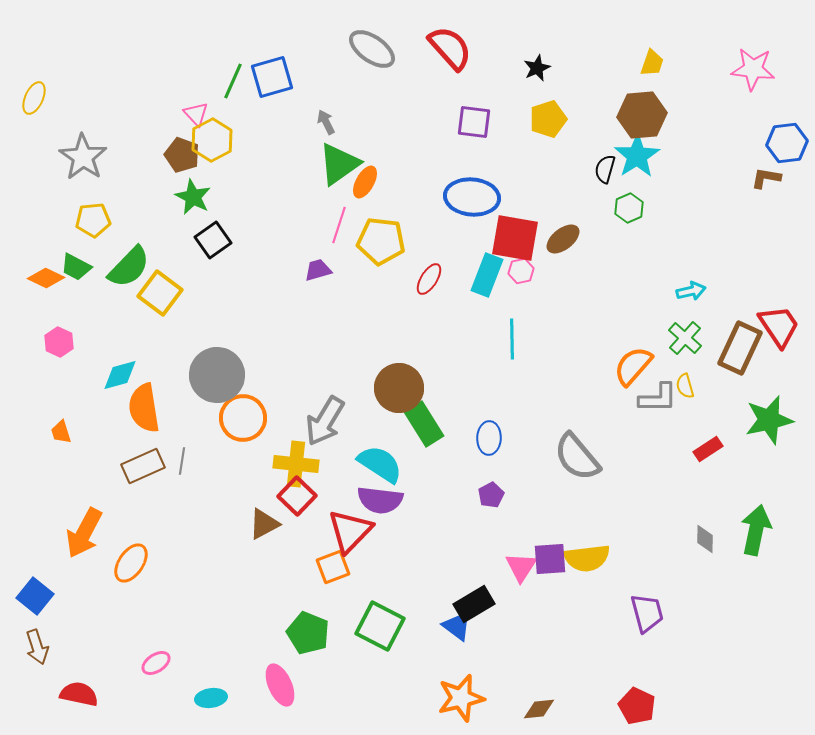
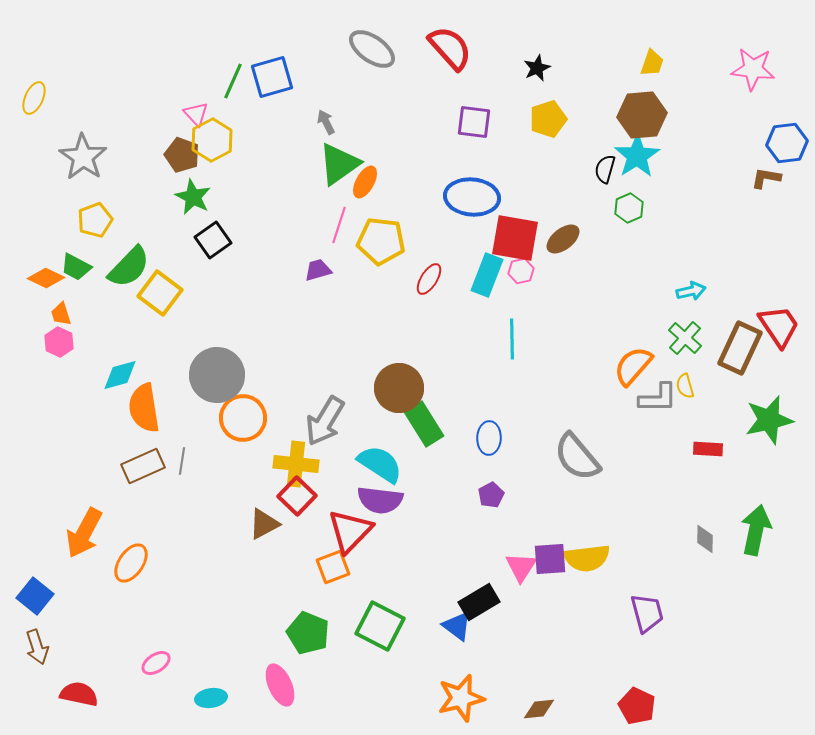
yellow pentagon at (93, 220): moved 2 px right; rotated 16 degrees counterclockwise
orange trapezoid at (61, 432): moved 118 px up
red rectangle at (708, 449): rotated 36 degrees clockwise
black rectangle at (474, 604): moved 5 px right, 2 px up
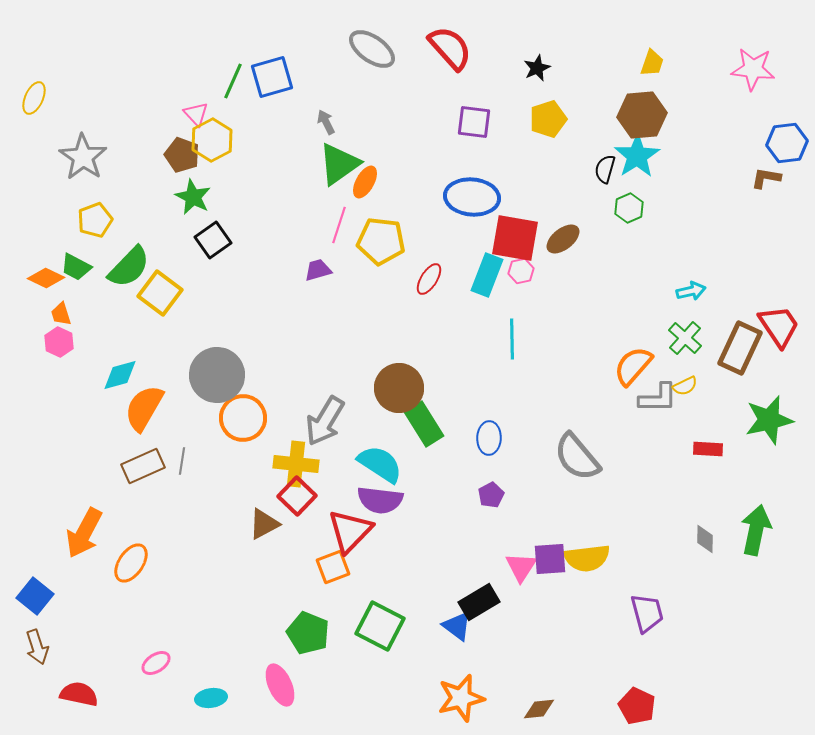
yellow semicircle at (685, 386): rotated 100 degrees counterclockwise
orange semicircle at (144, 408): rotated 39 degrees clockwise
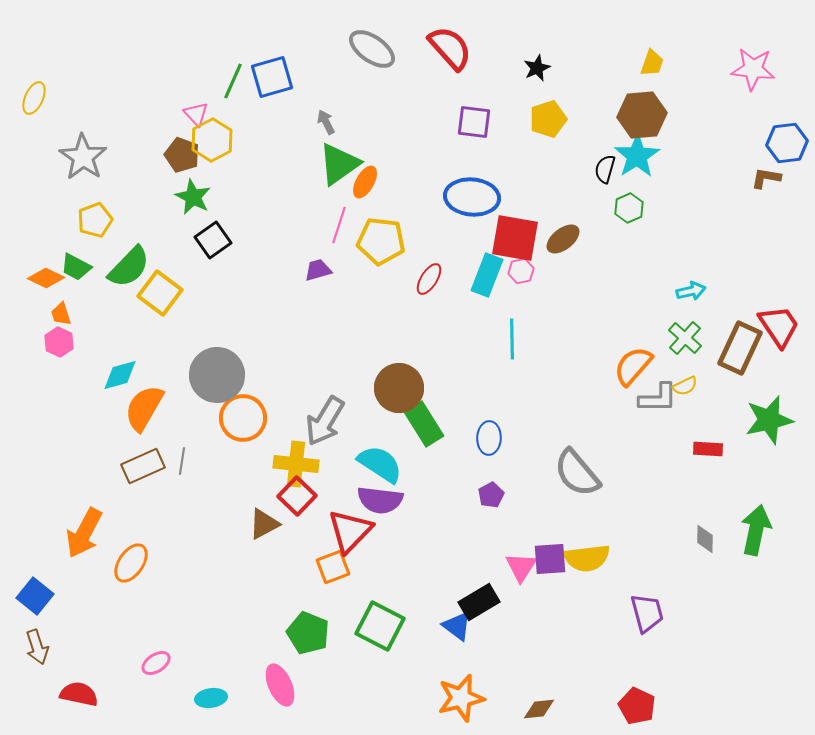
gray semicircle at (577, 457): moved 16 px down
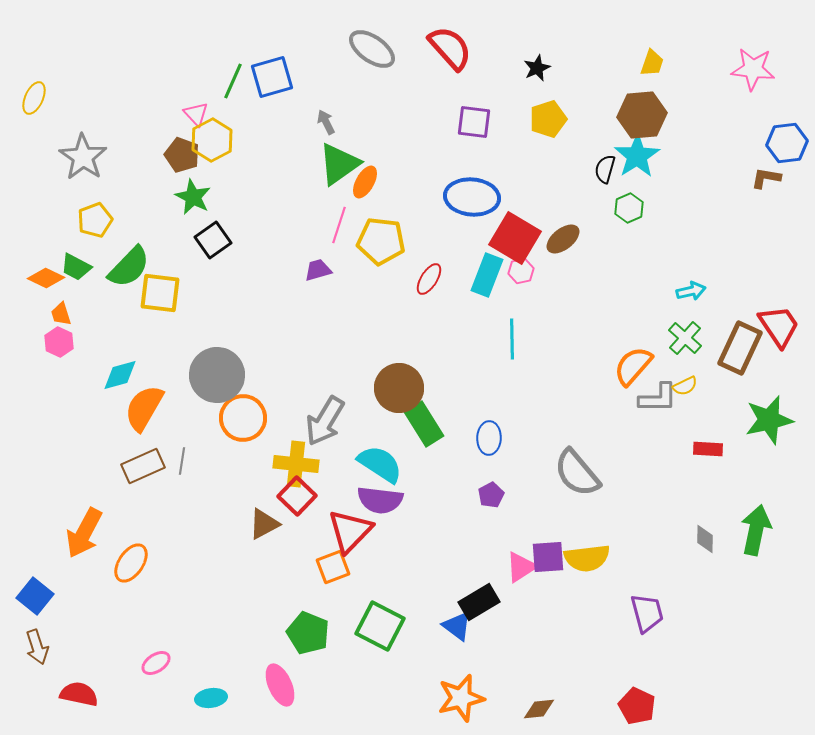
red square at (515, 238): rotated 21 degrees clockwise
yellow square at (160, 293): rotated 30 degrees counterclockwise
purple square at (550, 559): moved 2 px left, 2 px up
pink triangle at (521, 567): rotated 24 degrees clockwise
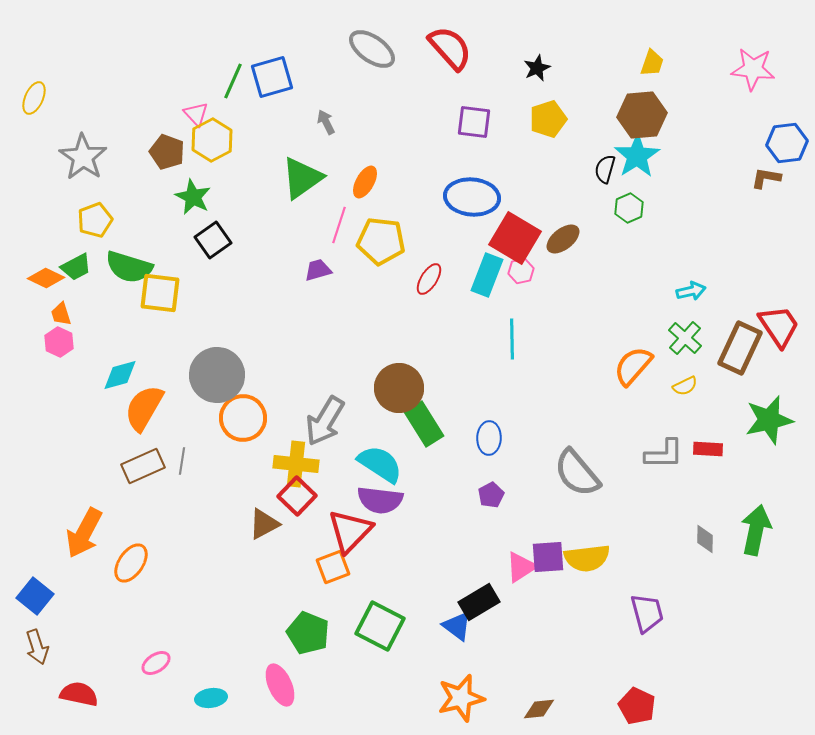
brown pentagon at (182, 155): moved 15 px left, 3 px up
green triangle at (339, 164): moved 37 px left, 14 px down
green trapezoid at (76, 267): rotated 56 degrees counterclockwise
green semicircle at (129, 267): rotated 63 degrees clockwise
gray L-shape at (658, 398): moved 6 px right, 56 px down
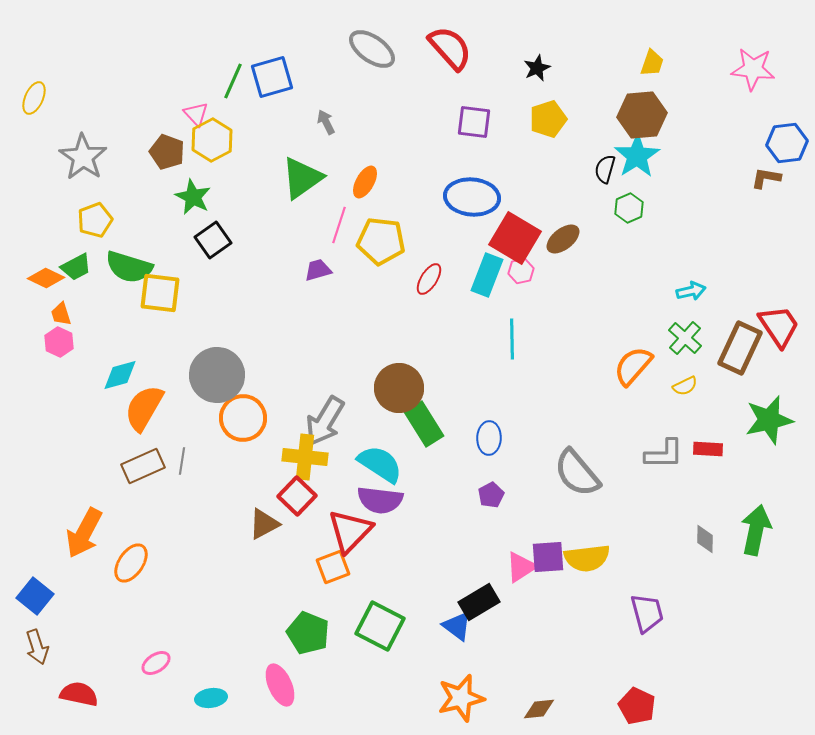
yellow cross at (296, 464): moved 9 px right, 7 px up
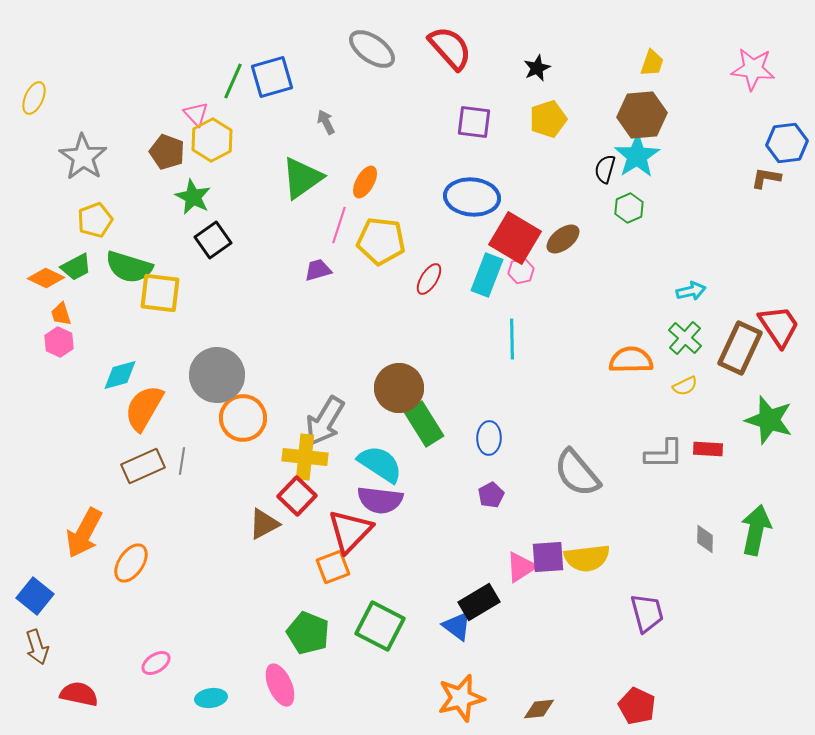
orange semicircle at (633, 366): moved 2 px left, 6 px up; rotated 48 degrees clockwise
green star at (769, 420): rotated 30 degrees clockwise
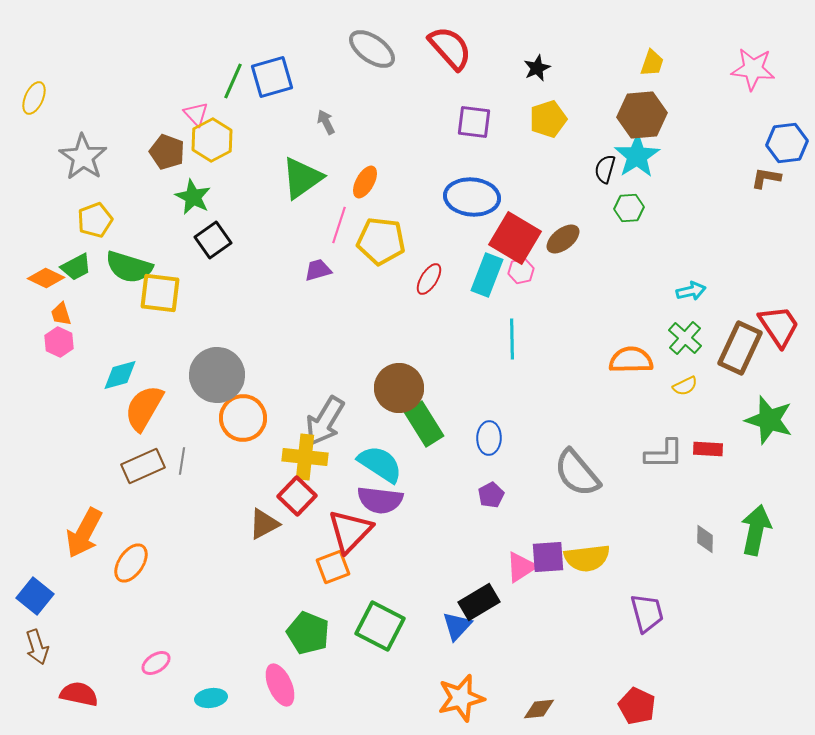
green hexagon at (629, 208): rotated 20 degrees clockwise
blue triangle at (457, 626): rotated 36 degrees clockwise
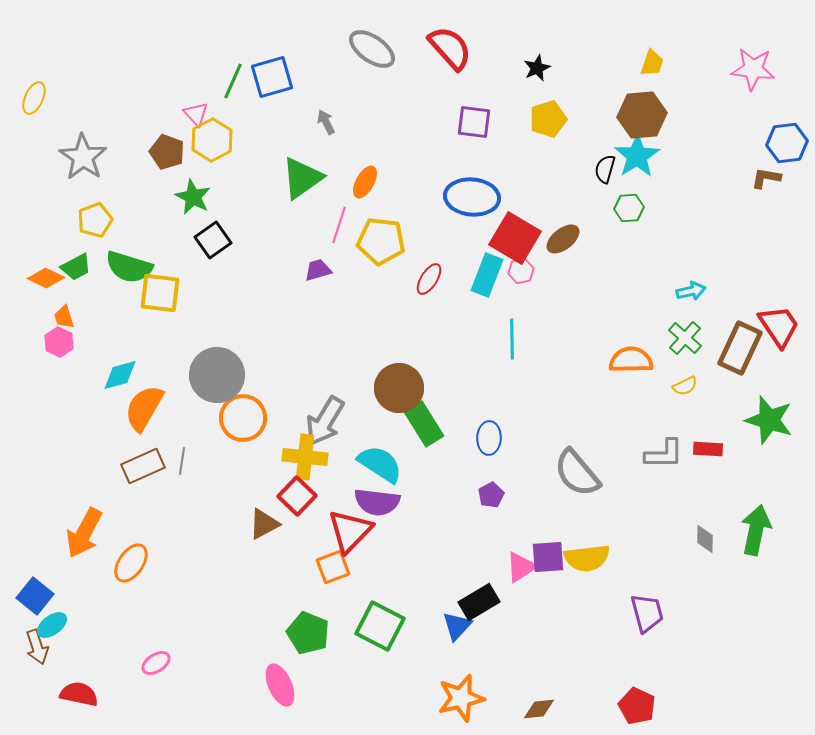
orange trapezoid at (61, 314): moved 3 px right, 3 px down
purple semicircle at (380, 500): moved 3 px left, 2 px down
cyan ellipse at (211, 698): moved 159 px left, 73 px up; rotated 28 degrees counterclockwise
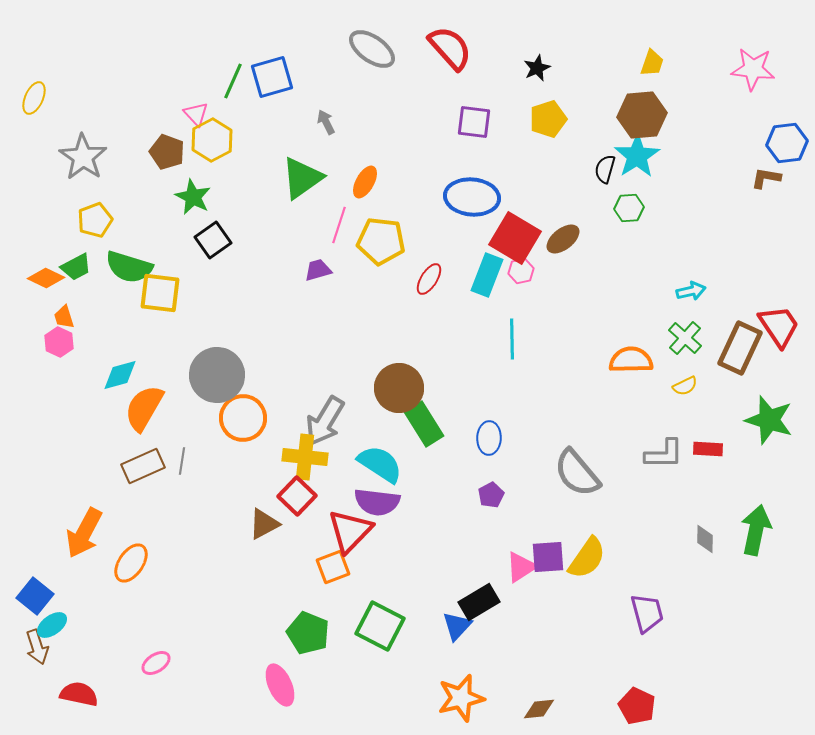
yellow semicircle at (587, 558): rotated 48 degrees counterclockwise
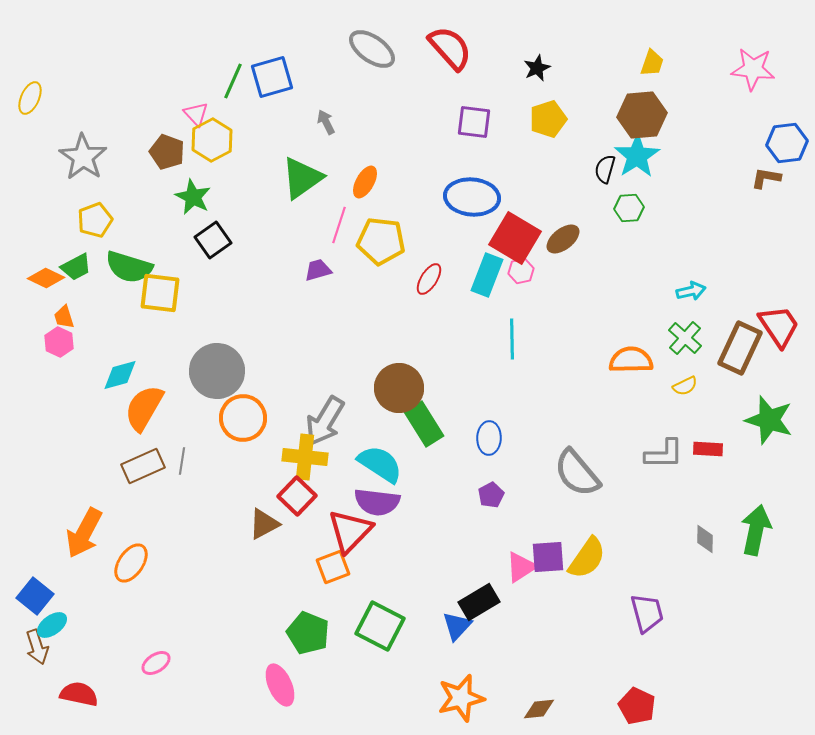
yellow ellipse at (34, 98): moved 4 px left
gray circle at (217, 375): moved 4 px up
